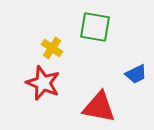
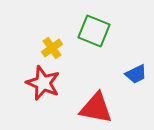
green square: moved 1 px left, 4 px down; rotated 12 degrees clockwise
yellow cross: rotated 20 degrees clockwise
red triangle: moved 3 px left, 1 px down
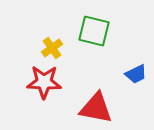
green square: rotated 8 degrees counterclockwise
red star: moved 1 px right, 1 px up; rotated 20 degrees counterclockwise
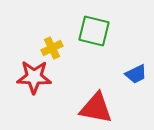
yellow cross: rotated 10 degrees clockwise
red star: moved 10 px left, 5 px up
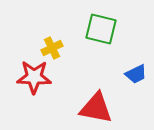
green square: moved 7 px right, 2 px up
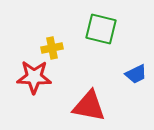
yellow cross: rotated 15 degrees clockwise
red triangle: moved 7 px left, 2 px up
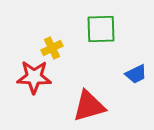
green square: rotated 16 degrees counterclockwise
yellow cross: rotated 15 degrees counterclockwise
red triangle: rotated 27 degrees counterclockwise
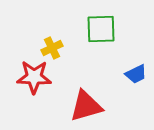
red triangle: moved 3 px left
